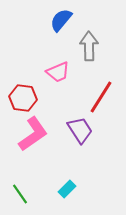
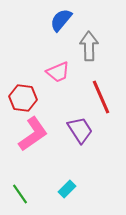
red line: rotated 56 degrees counterclockwise
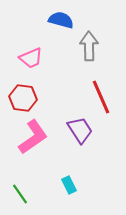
blue semicircle: rotated 65 degrees clockwise
pink trapezoid: moved 27 px left, 14 px up
pink L-shape: moved 3 px down
cyan rectangle: moved 2 px right, 4 px up; rotated 72 degrees counterclockwise
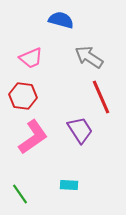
gray arrow: moved 11 px down; rotated 56 degrees counterclockwise
red hexagon: moved 2 px up
cyan rectangle: rotated 60 degrees counterclockwise
